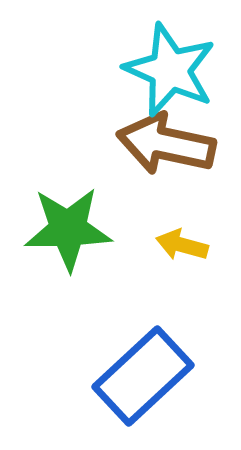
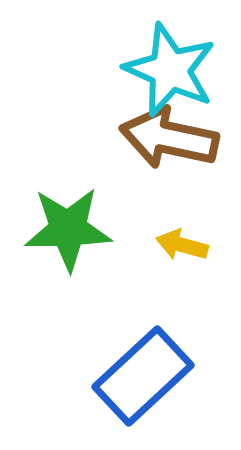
brown arrow: moved 3 px right, 6 px up
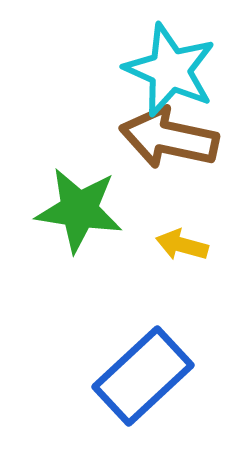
green star: moved 11 px right, 19 px up; rotated 10 degrees clockwise
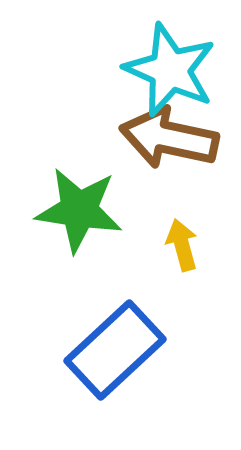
yellow arrow: rotated 60 degrees clockwise
blue rectangle: moved 28 px left, 26 px up
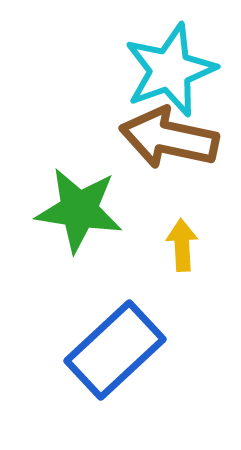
cyan star: rotated 28 degrees clockwise
yellow arrow: rotated 12 degrees clockwise
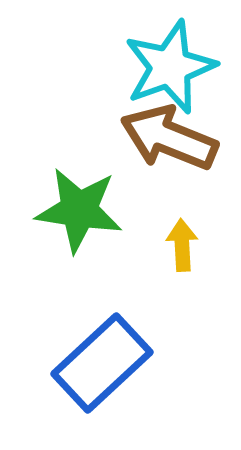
cyan star: moved 3 px up
brown arrow: rotated 10 degrees clockwise
blue rectangle: moved 13 px left, 13 px down
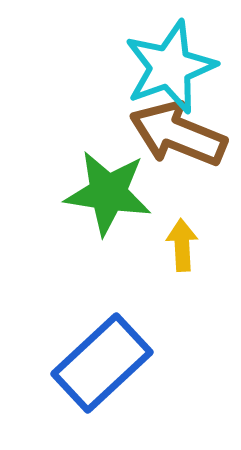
brown arrow: moved 9 px right, 4 px up
green star: moved 29 px right, 17 px up
